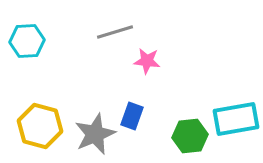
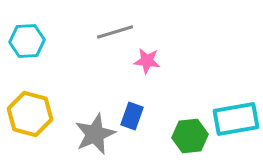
yellow hexagon: moved 10 px left, 12 px up
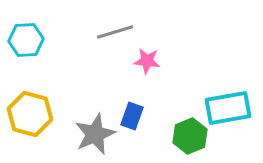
cyan hexagon: moved 1 px left, 1 px up
cyan rectangle: moved 8 px left, 11 px up
green hexagon: rotated 16 degrees counterclockwise
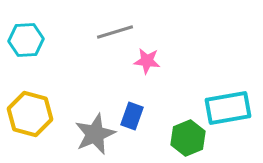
green hexagon: moved 2 px left, 2 px down
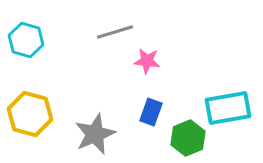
cyan hexagon: rotated 20 degrees clockwise
blue rectangle: moved 19 px right, 4 px up
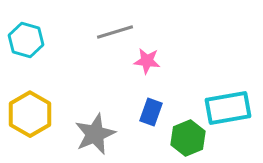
yellow hexagon: rotated 15 degrees clockwise
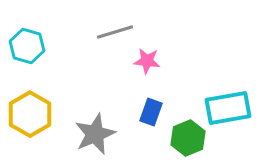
cyan hexagon: moved 1 px right, 6 px down
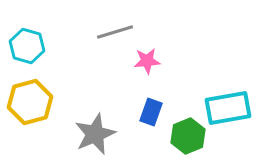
pink star: rotated 12 degrees counterclockwise
yellow hexagon: moved 12 px up; rotated 15 degrees clockwise
green hexagon: moved 2 px up
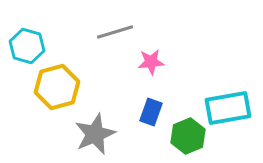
pink star: moved 4 px right, 1 px down
yellow hexagon: moved 27 px right, 15 px up
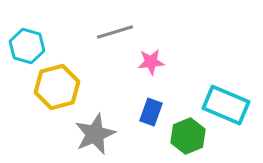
cyan rectangle: moved 2 px left, 3 px up; rotated 33 degrees clockwise
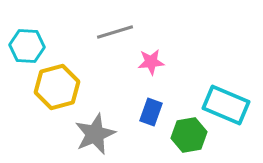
cyan hexagon: rotated 12 degrees counterclockwise
green hexagon: moved 1 px right, 1 px up; rotated 12 degrees clockwise
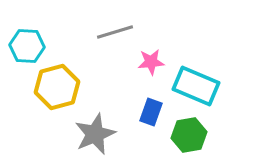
cyan rectangle: moved 30 px left, 19 px up
